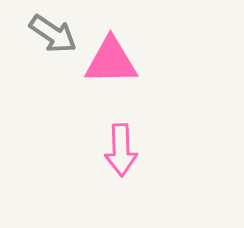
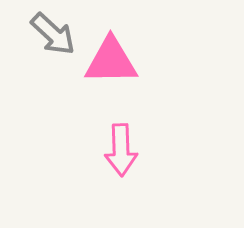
gray arrow: rotated 9 degrees clockwise
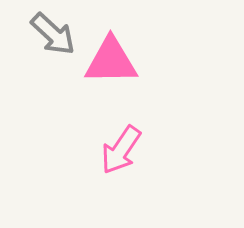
pink arrow: rotated 36 degrees clockwise
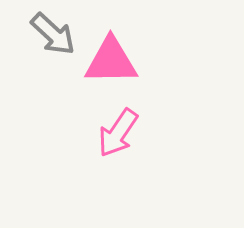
pink arrow: moved 3 px left, 17 px up
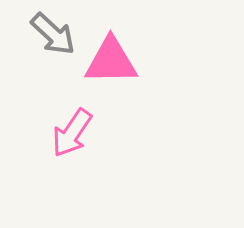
pink arrow: moved 46 px left
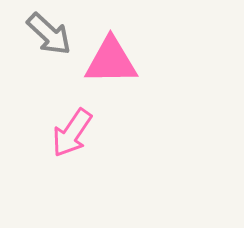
gray arrow: moved 4 px left
